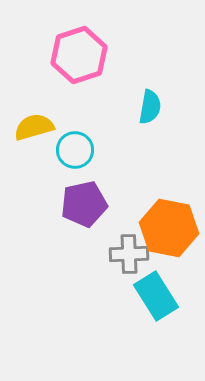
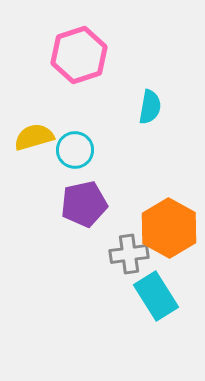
yellow semicircle: moved 10 px down
orange hexagon: rotated 18 degrees clockwise
gray cross: rotated 6 degrees counterclockwise
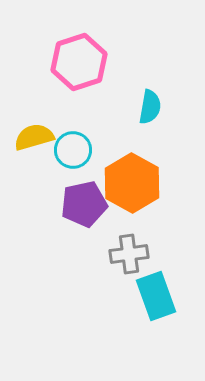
pink hexagon: moved 7 px down
cyan circle: moved 2 px left
orange hexagon: moved 37 px left, 45 px up
cyan rectangle: rotated 12 degrees clockwise
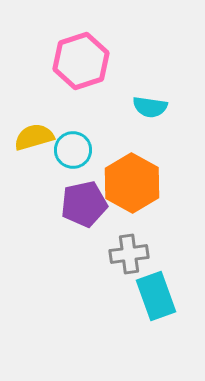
pink hexagon: moved 2 px right, 1 px up
cyan semicircle: rotated 88 degrees clockwise
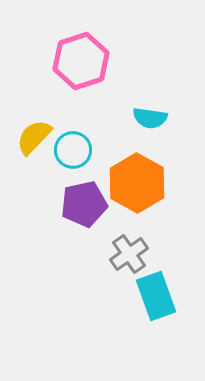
cyan semicircle: moved 11 px down
yellow semicircle: rotated 30 degrees counterclockwise
orange hexagon: moved 5 px right
gray cross: rotated 27 degrees counterclockwise
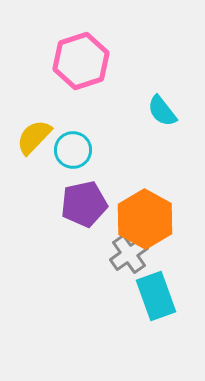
cyan semicircle: moved 12 px right, 7 px up; rotated 44 degrees clockwise
orange hexagon: moved 8 px right, 36 px down
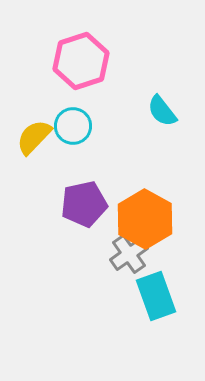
cyan circle: moved 24 px up
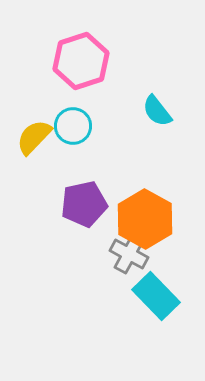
cyan semicircle: moved 5 px left
gray cross: rotated 27 degrees counterclockwise
cyan rectangle: rotated 24 degrees counterclockwise
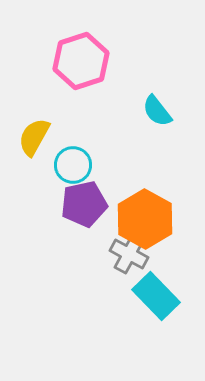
cyan circle: moved 39 px down
yellow semicircle: rotated 15 degrees counterclockwise
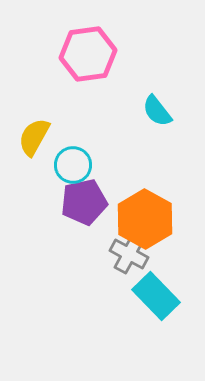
pink hexagon: moved 7 px right, 7 px up; rotated 10 degrees clockwise
purple pentagon: moved 2 px up
